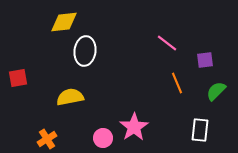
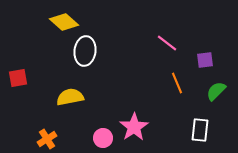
yellow diamond: rotated 48 degrees clockwise
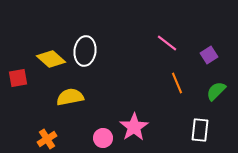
yellow diamond: moved 13 px left, 37 px down
purple square: moved 4 px right, 5 px up; rotated 24 degrees counterclockwise
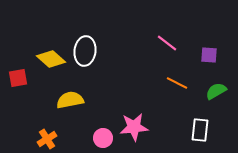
purple square: rotated 36 degrees clockwise
orange line: rotated 40 degrees counterclockwise
green semicircle: rotated 15 degrees clockwise
yellow semicircle: moved 3 px down
pink star: rotated 28 degrees clockwise
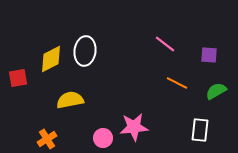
pink line: moved 2 px left, 1 px down
yellow diamond: rotated 68 degrees counterclockwise
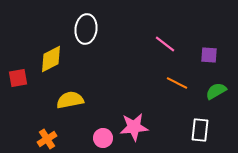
white ellipse: moved 1 px right, 22 px up
